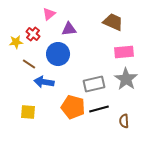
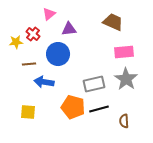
brown line: rotated 40 degrees counterclockwise
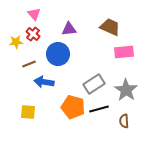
pink triangle: moved 15 px left; rotated 32 degrees counterclockwise
brown trapezoid: moved 3 px left, 5 px down
brown line: rotated 16 degrees counterclockwise
gray star: moved 11 px down
gray rectangle: rotated 20 degrees counterclockwise
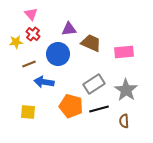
pink triangle: moved 3 px left
brown trapezoid: moved 19 px left, 16 px down
orange pentagon: moved 2 px left, 1 px up
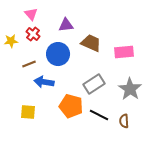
purple triangle: moved 3 px left, 4 px up
yellow star: moved 5 px left, 1 px up
gray star: moved 4 px right, 1 px up
black line: moved 6 px down; rotated 42 degrees clockwise
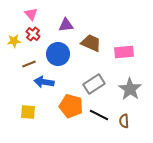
yellow star: moved 3 px right
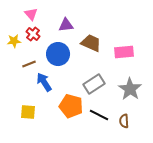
blue arrow: rotated 48 degrees clockwise
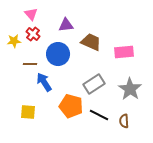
brown trapezoid: moved 1 px up
brown line: moved 1 px right; rotated 24 degrees clockwise
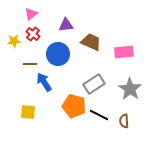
pink triangle: rotated 32 degrees clockwise
orange pentagon: moved 3 px right
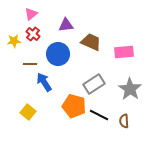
yellow square: rotated 35 degrees clockwise
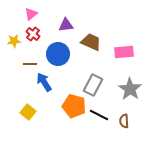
gray rectangle: moved 1 px left, 1 px down; rotated 30 degrees counterclockwise
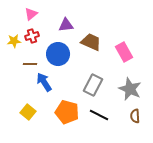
red cross: moved 1 px left, 2 px down; rotated 32 degrees clockwise
pink rectangle: rotated 66 degrees clockwise
gray star: rotated 10 degrees counterclockwise
orange pentagon: moved 7 px left, 6 px down
brown semicircle: moved 11 px right, 5 px up
